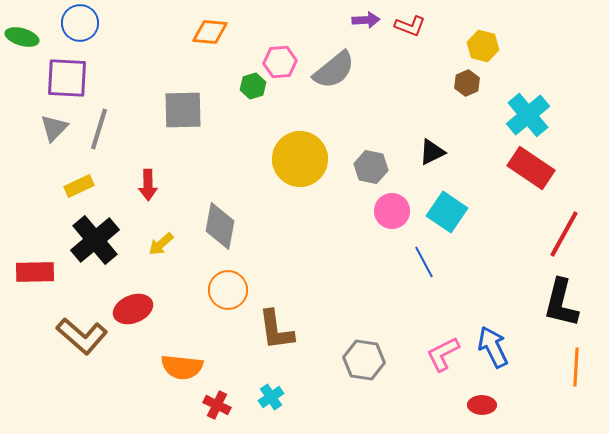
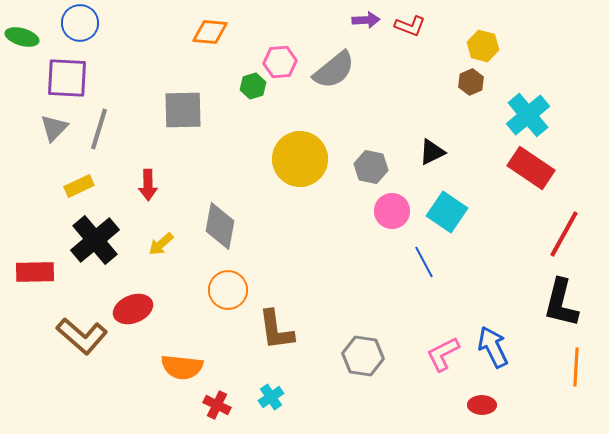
brown hexagon at (467, 83): moved 4 px right, 1 px up
gray hexagon at (364, 360): moved 1 px left, 4 px up
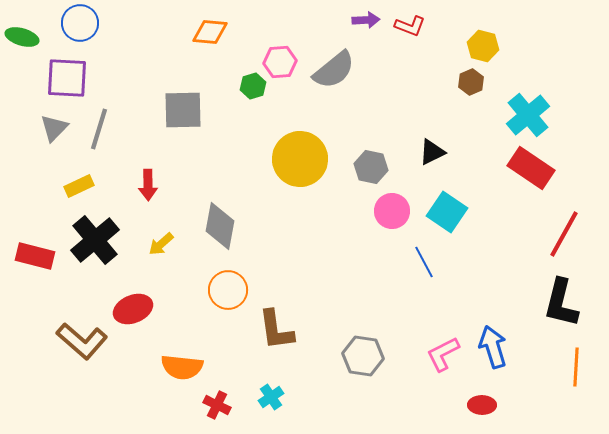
red rectangle at (35, 272): moved 16 px up; rotated 15 degrees clockwise
brown L-shape at (82, 336): moved 5 px down
blue arrow at (493, 347): rotated 9 degrees clockwise
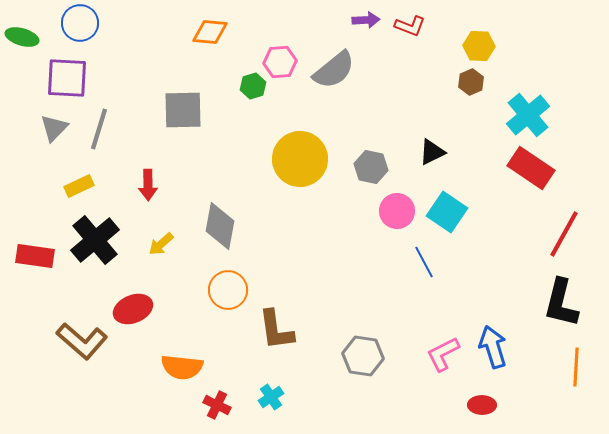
yellow hexagon at (483, 46): moved 4 px left; rotated 12 degrees counterclockwise
pink circle at (392, 211): moved 5 px right
red rectangle at (35, 256): rotated 6 degrees counterclockwise
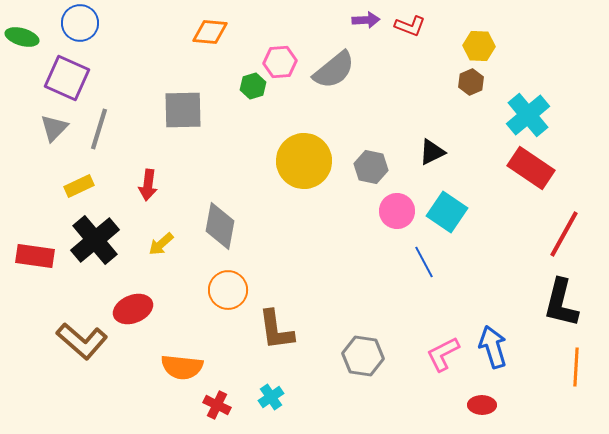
purple square at (67, 78): rotated 21 degrees clockwise
yellow circle at (300, 159): moved 4 px right, 2 px down
red arrow at (148, 185): rotated 8 degrees clockwise
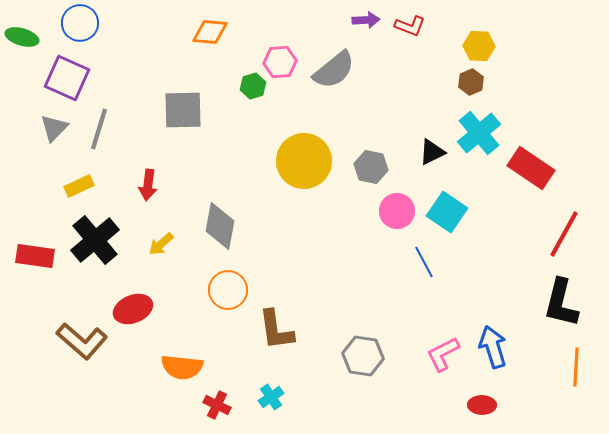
cyan cross at (528, 115): moved 49 px left, 18 px down
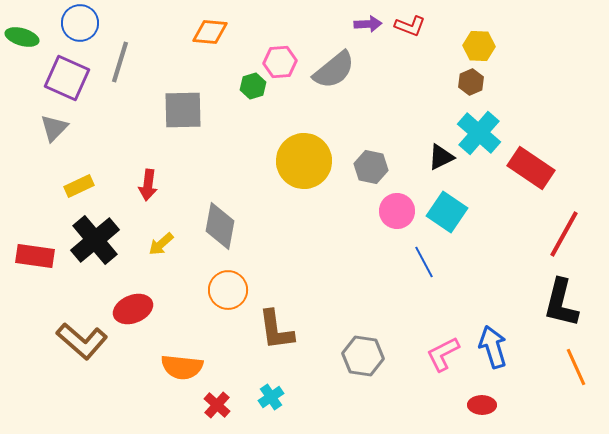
purple arrow at (366, 20): moved 2 px right, 4 px down
gray line at (99, 129): moved 21 px right, 67 px up
cyan cross at (479, 133): rotated 9 degrees counterclockwise
black triangle at (432, 152): moved 9 px right, 5 px down
orange line at (576, 367): rotated 27 degrees counterclockwise
red cross at (217, 405): rotated 16 degrees clockwise
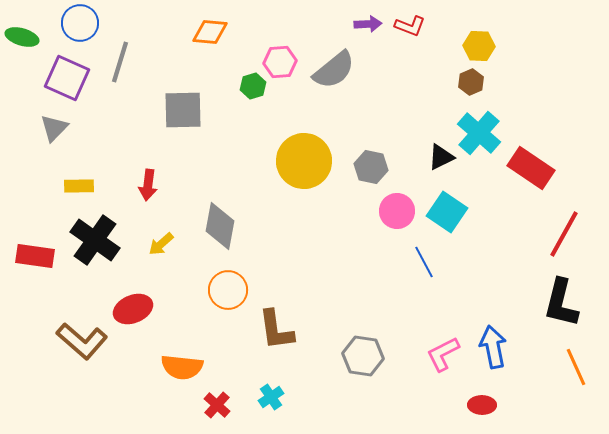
yellow rectangle at (79, 186): rotated 24 degrees clockwise
black cross at (95, 240): rotated 15 degrees counterclockwise
blue arrow at (493, 347): rotated 6 degrees clockwise
